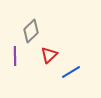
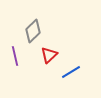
gray diamond: moved 2 px right
purple line: rotated 12 degrees counterclockwise
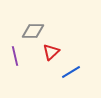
gray diamond: rotated 45 degrees clockwise
red triangle: moved 2 px right, 3 px up
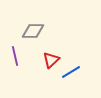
red triangle: moved 8 px down
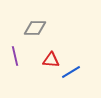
gray diamond: moved 2 px right, 3 px up
red triangle: rotated 48 degrees clockwise
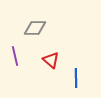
red triangle: rotated 36 degrees clockwise
blue line: moved 5 px right, 6 px down; rotated 60 degrees counterclockwise
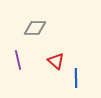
purple line: moved 3 px right, 4 px down
red triangle: moved 5 px right, 1 px down
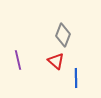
gray diamond: moved 28 px right, 7 px down; rotated 70 degrees counterclockwise
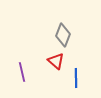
purple line: moved 4 px right, 12 px down
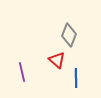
gray diamond: moved 6 px right
red triangle: moved 1 px right, 1 px up
